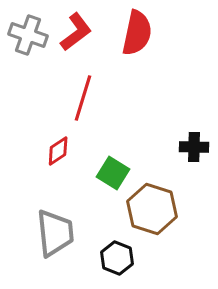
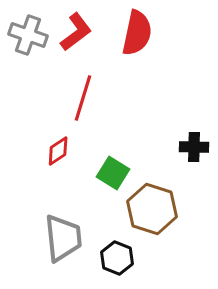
gray trapezoid: moved 8 px right, 5 px down
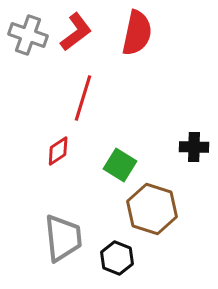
green square: moved 7 px right, 8 px up
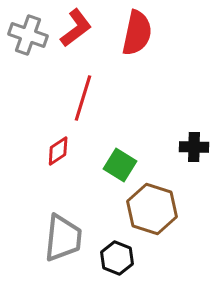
red L-shape: moved 4 px up
gray trapezoid: rotated 12 degrees clockwise
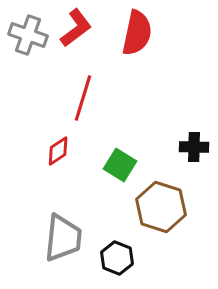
brown hexagon: moved 9 px right, 2 px up
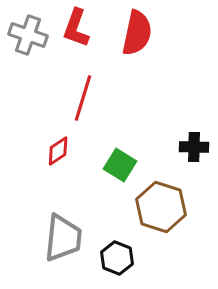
red L-shape: rotated 147 degrees clockwise
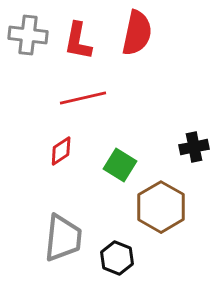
red L-shape: moved 2 px right, 13 px down; rotated 9 degrees counterclockwise
gray cross: rotated 12 degrees counterclockwise
red line: rotated 60 degrees clockwise
black cross: rotated 12 degrees counterclockwise
red diamond: moved 3 px right
brown hexagon: rotated 12 degrees clockwise
